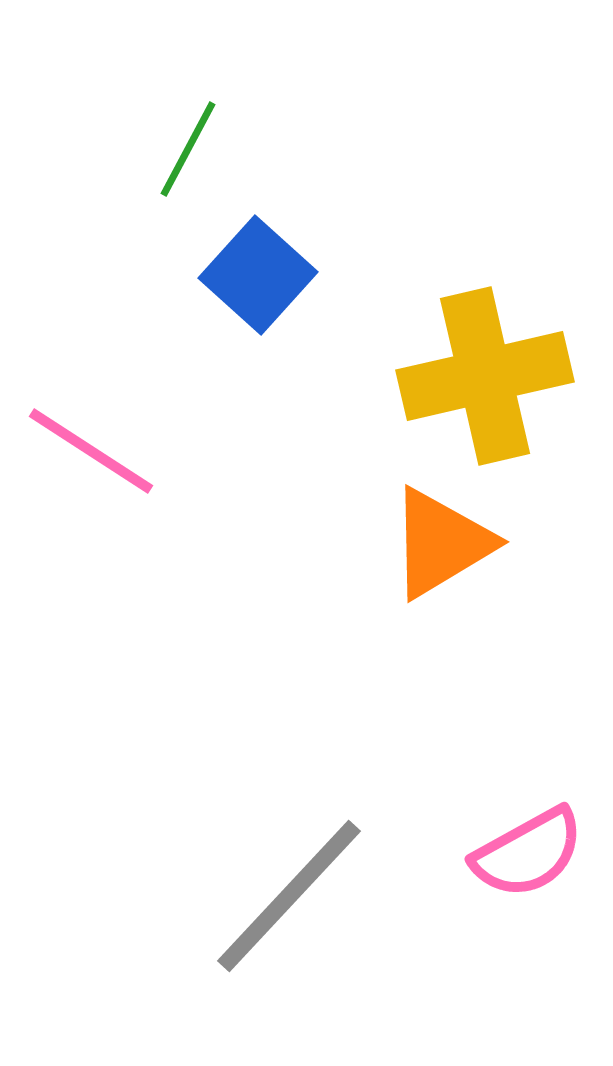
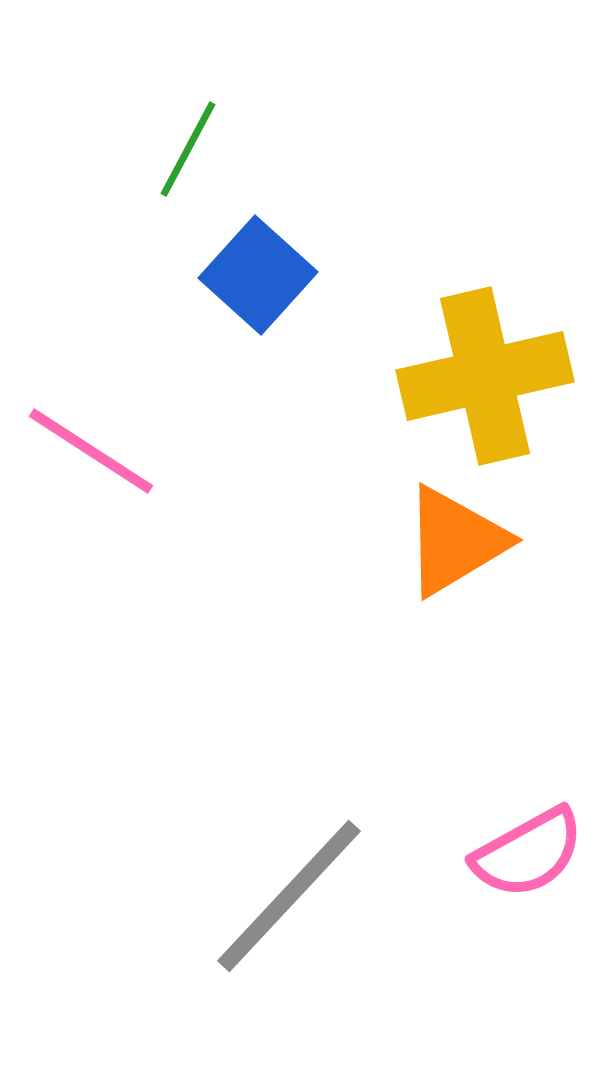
orange triangle: moved 14 px right, 2 px up
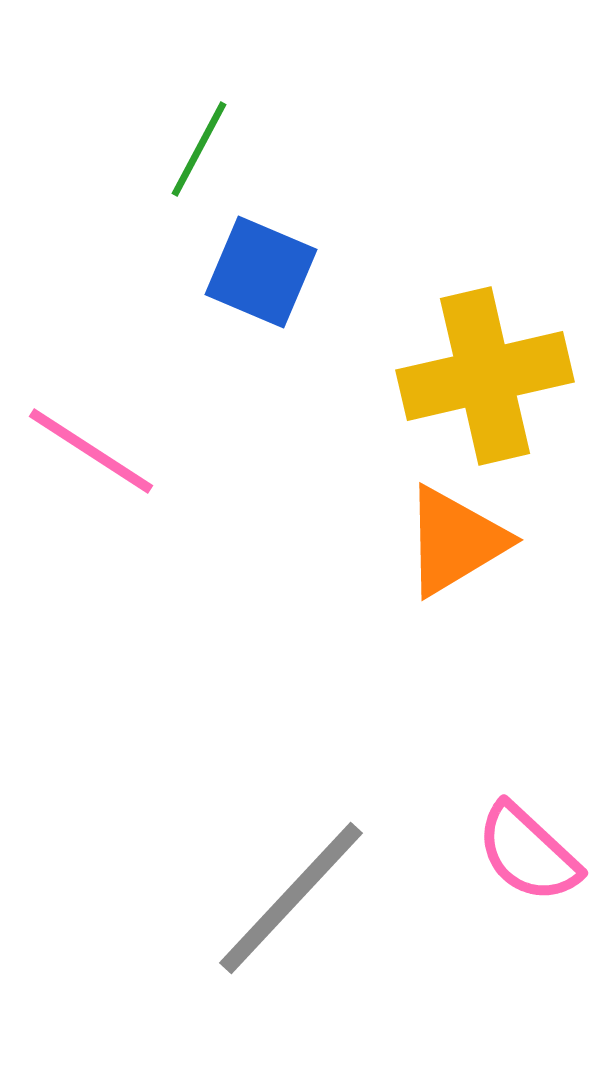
green line: moved 11 px right
blue square: moved 3 px right, 3 px up; rotated 19 degrees counterclockwise
pink semicircle: rotated 72 degrees clockwise
gray line: moved 2 px right, 2 px down
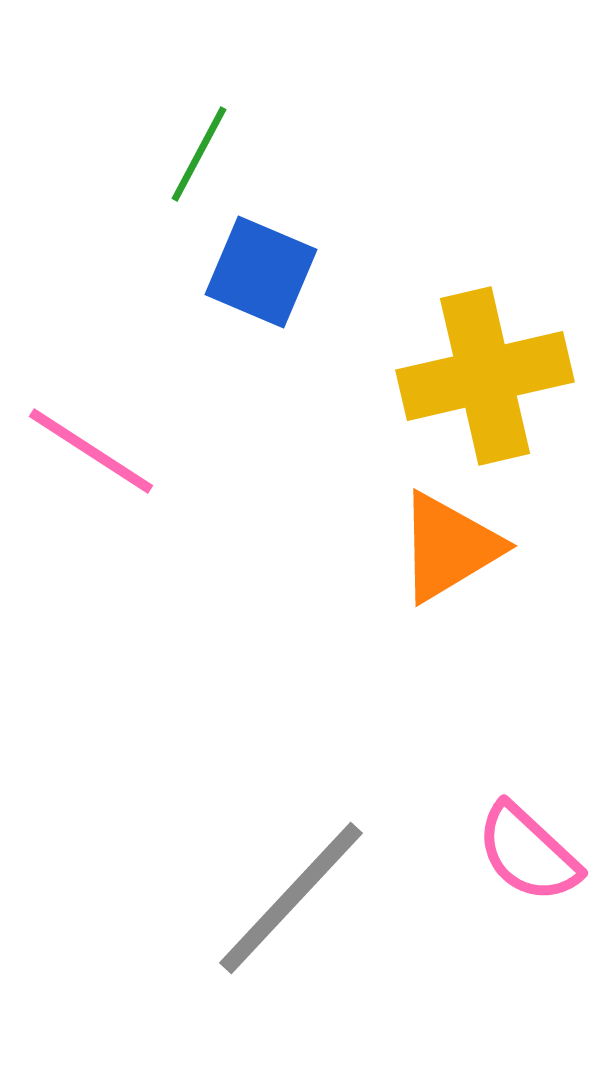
green line: moved 5 px down
orange triangle: moved 6 px left, 6 px down
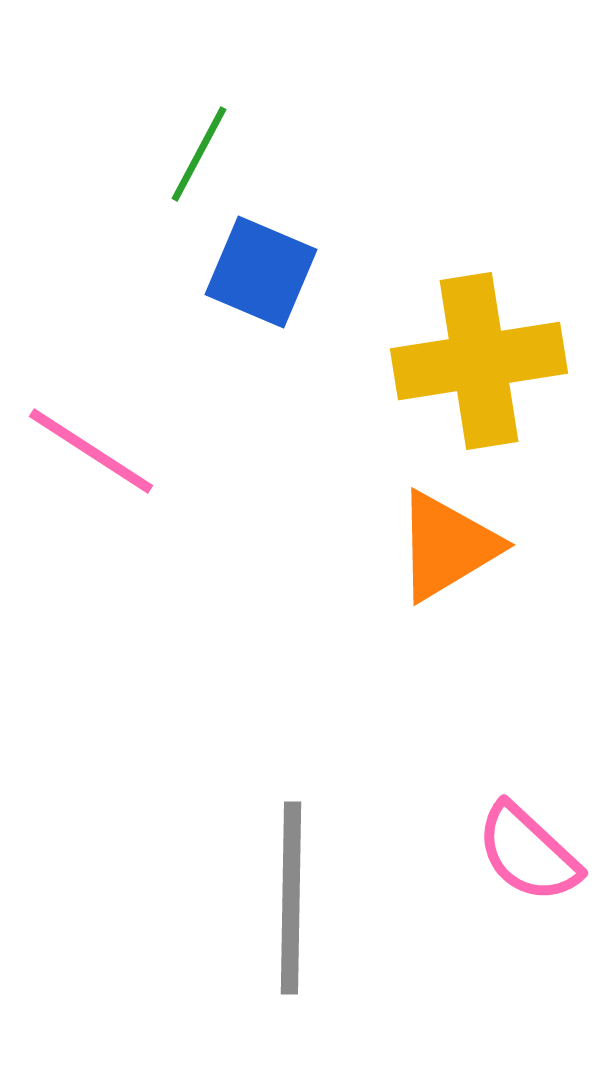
yellow cross: moved 6 px left, 15 px up; rotated 4 degrees clockwise
orange triangle: moved 2 px left, 1 px up
gray line: rotated 42 degrees counterclockwise
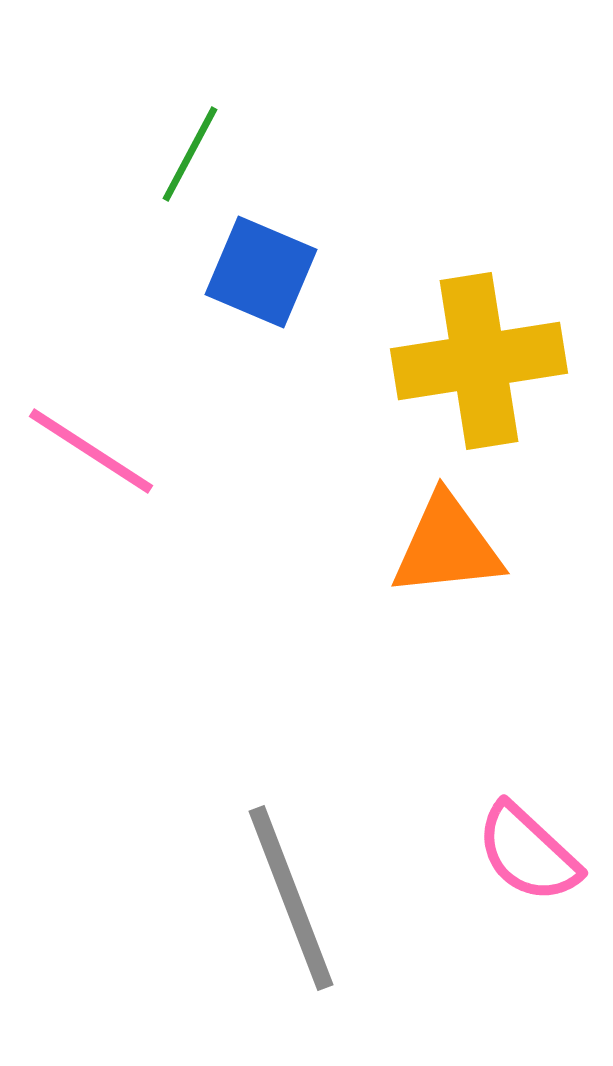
green line: moved 9 px left
orange triangle: rotated 25 degrees clockwise
gray line: rotated 22 degrees counterclockwise
